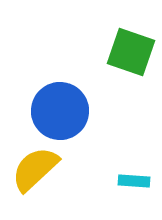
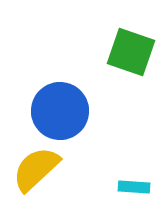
yellow semicircle: moved 1 px right
cyan rectangle: moved 6 px down
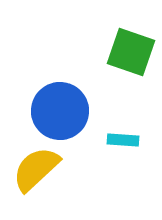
cyan rectangle: moved 11 px left, 47 px up
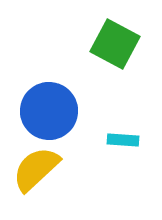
green square: moved 16 px left, 8 px up; rotated 9 degrees clockwise
blue circle: moved 11 px left
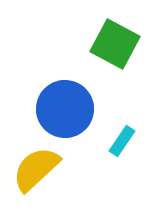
blue circle: moved 16 px right, 2 px up
cyan rectangle: moved 1 px left, 1 px down; rotated 60 degrees counterclockwise
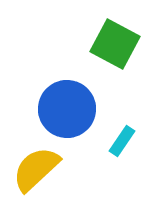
blue circle: moved 2 px right
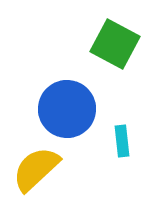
cyan rectangle: rotated 40 degrees counterclockwise
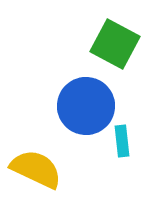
blue circle: moved 19 px right, 3 px up
yellow semicircle: rotated 68 degrees clockwise
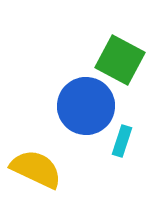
green square: moved 5 px right, 16 px down
cyan rectangle: rotated 24 degrees clockwise
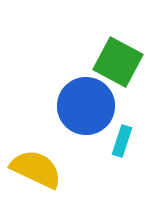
green square: moved 2 px left, 2 px down
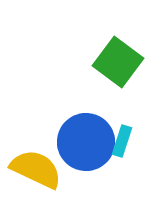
green square: rotated 9 degrees clockwise
blue circle: moved 36 px down
